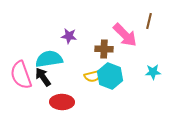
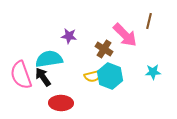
brown cross: rotated 30 degrees clockwise
red ellipse: moved 1 px left, 1 px down
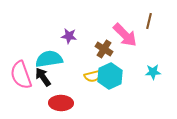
cyan hexagon: rotated 15 degrees clockwise
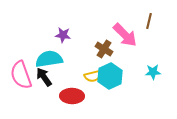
purple star: moved 6 px left, 1 px up
black arrow: moved 1 px right
red ellipse: moved 11 px right, 7 px up
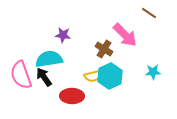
brown line: moved 8 px up; rotated 70 degrees counterclockwise
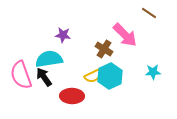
yellow semicircle: rotated 12 degrees counterclockwise
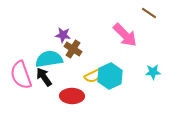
brown cross: moved 31 px left
